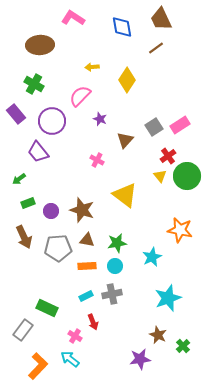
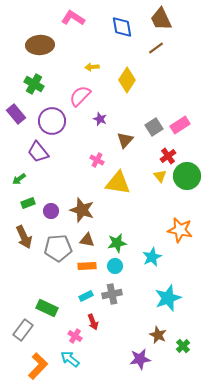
yellow triangle at (125, 195): moved 7 px left, 12 px up; rotated 28 degrees counterclockwise
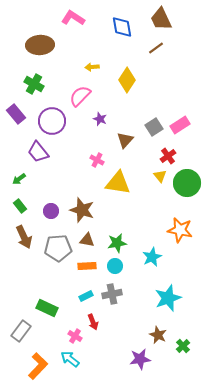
green circle at (187, 176): moved 7 px down
green rectangle at (28, 203): moved 8 px left, 3 px down; rotated 72 degrees clockwise
gray rectangle at (23, 330): moved 2 px left, 1 px down
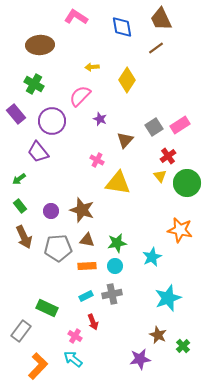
pink L-shape at (73, 18): moved 3 px right, 1 px up
cyan arrow at (70, 359): moved 3 px right
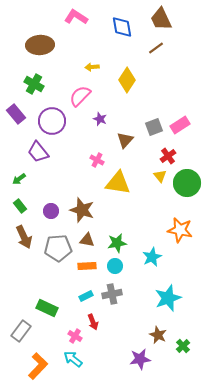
gray square at (154, 127): rotated 12 degrees clockwise
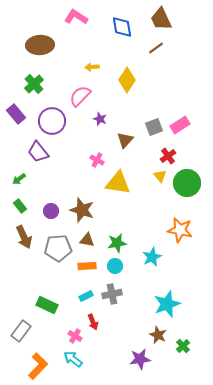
green cross at (34, 84): rotated 18 degrees clockwise
cyan star at (168, 298): moved 1 px left, 6 px down
green rectangle at (47, 308): moved 3 px up
